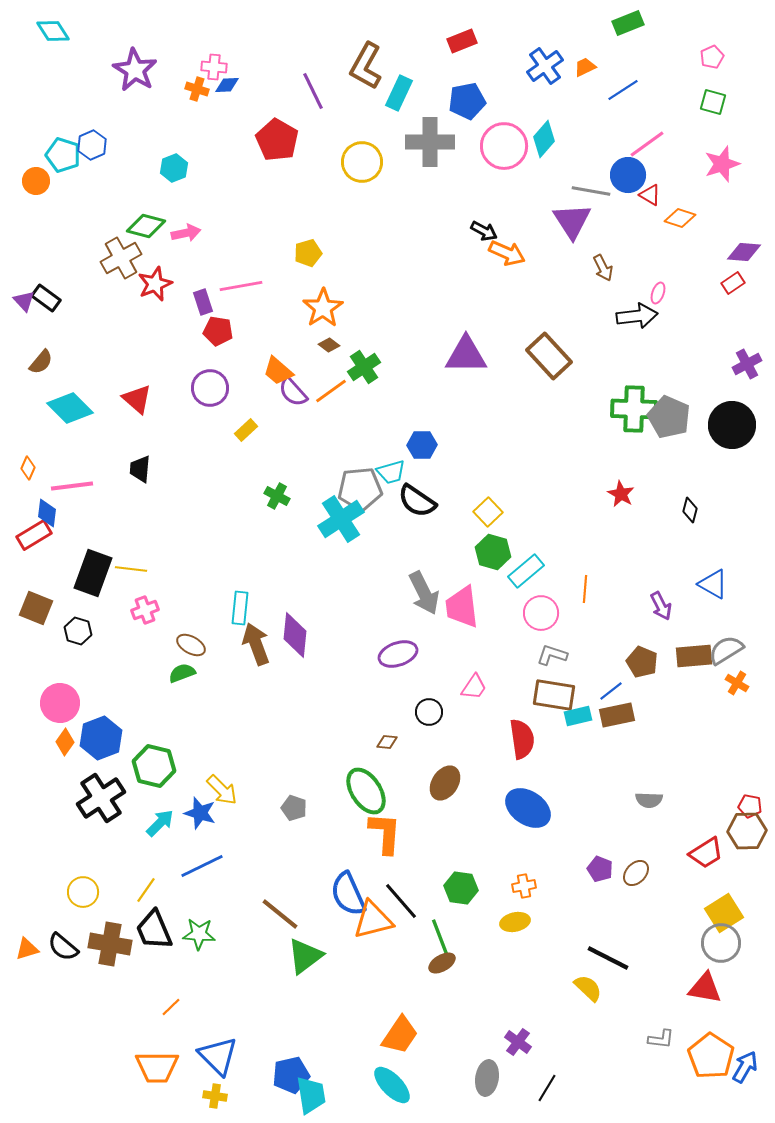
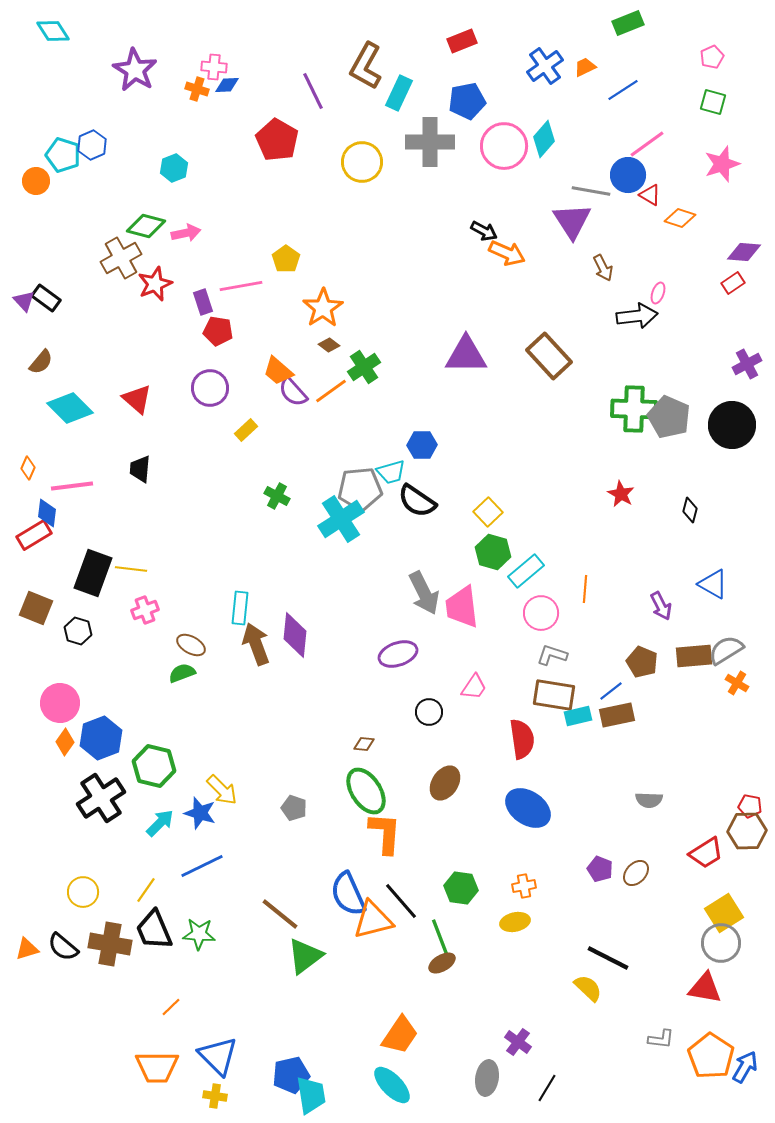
yellow pentagon at (308, 253): moved 22 px left, 6 px down; rotated 20 degrees counterclockwise
brown diamond at (387, 742): moved 23 px left, 2 px down
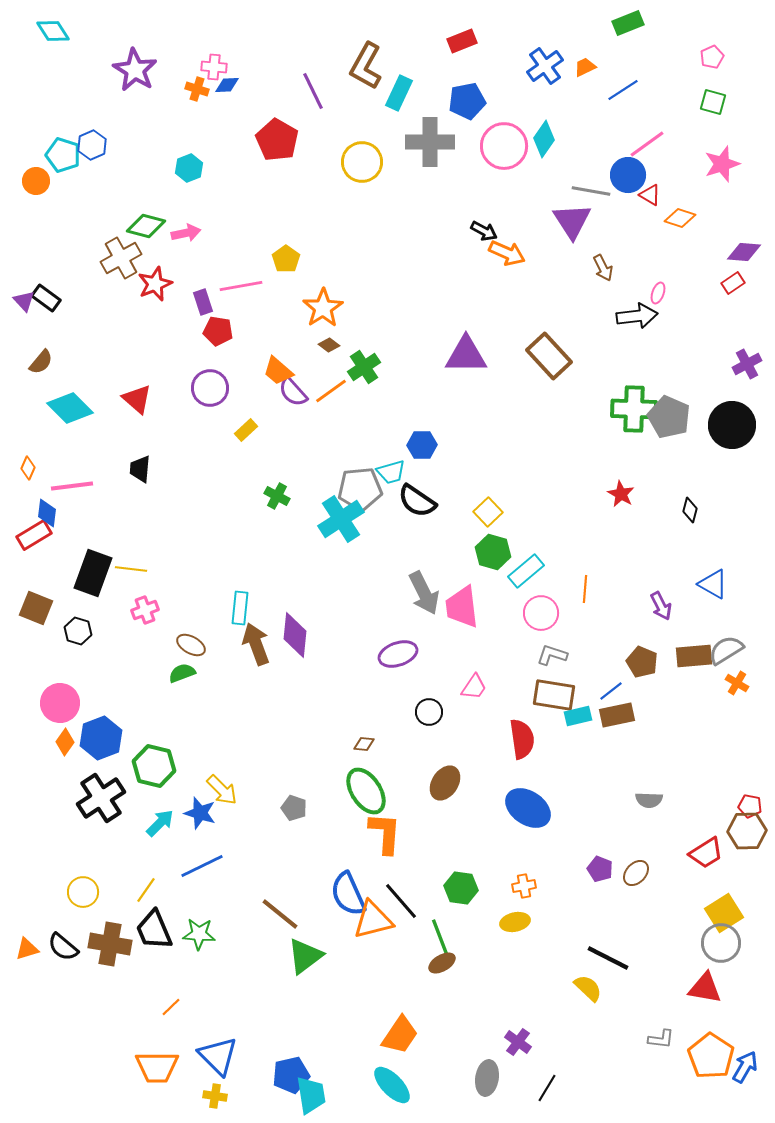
cyan diamond at (544, 139): rotated 6 degrees counterclockwise
cyan hexagon at (174, 168): moved 15 px right
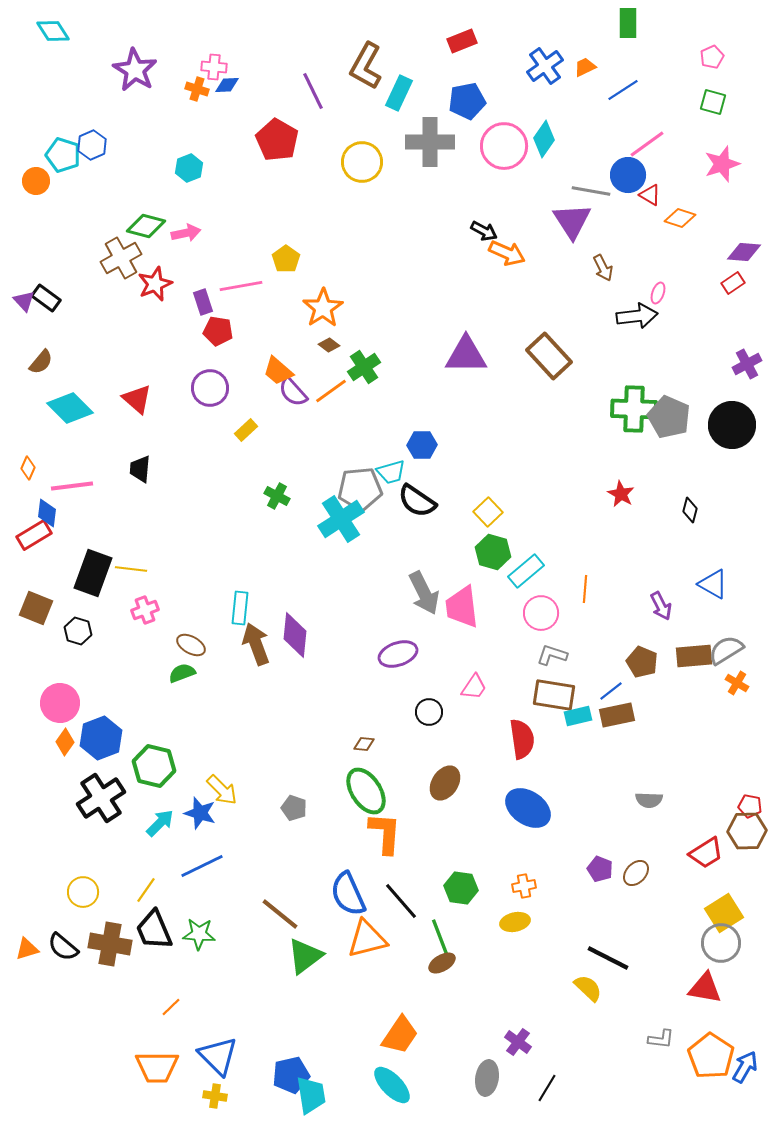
green rectangle at (628, 23): rotated 68 degrees counterclockwise
orange triangle at (373, 920): moved 6 px left, 19 px down
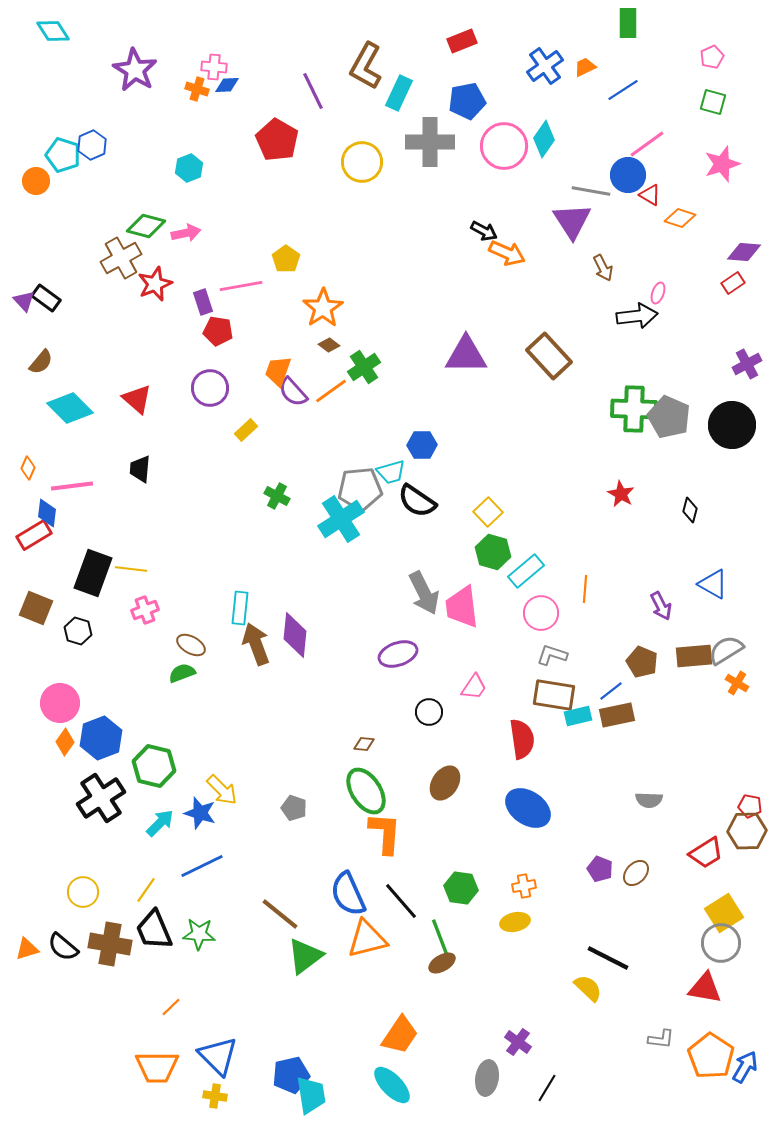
orange trapezoid at (278, 371): rotated 68 degrees clockwise
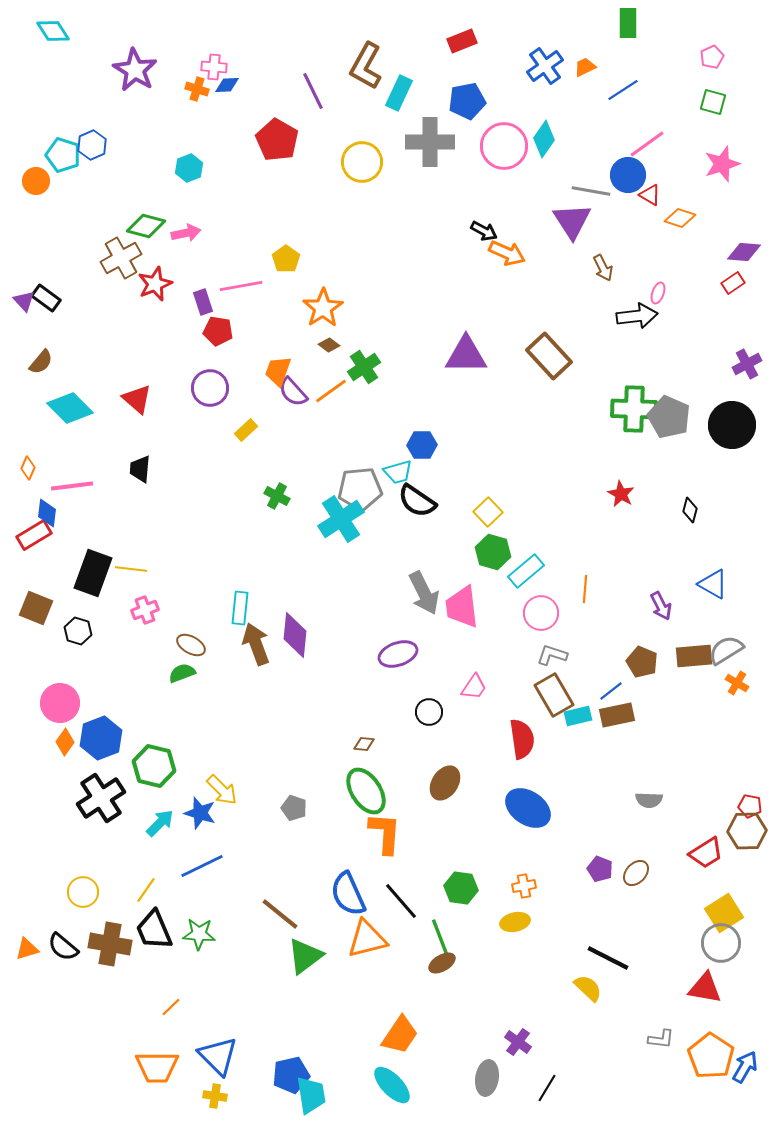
cyan trapezoid at (391, 472): moved 7 px right
brown rectangle at (554, 695): rotated 51 degrees clockwise
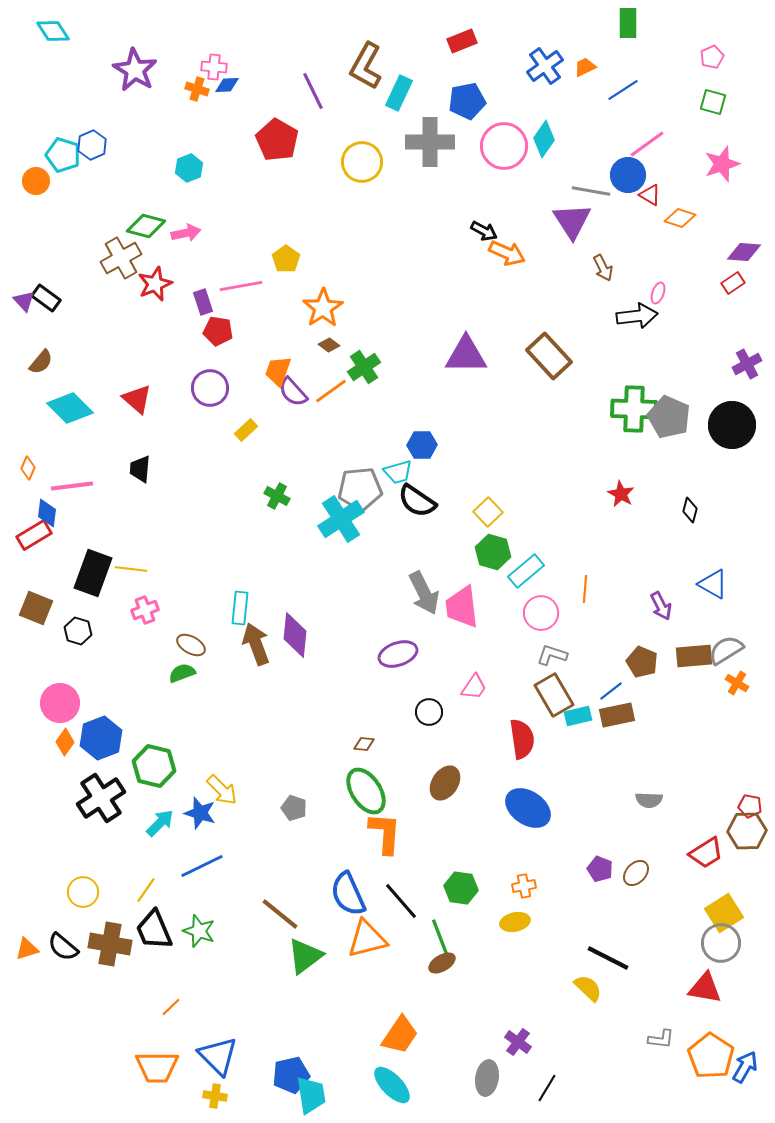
green star at (199, 934): moved 3 px up; rotated 16 degrees clockwise
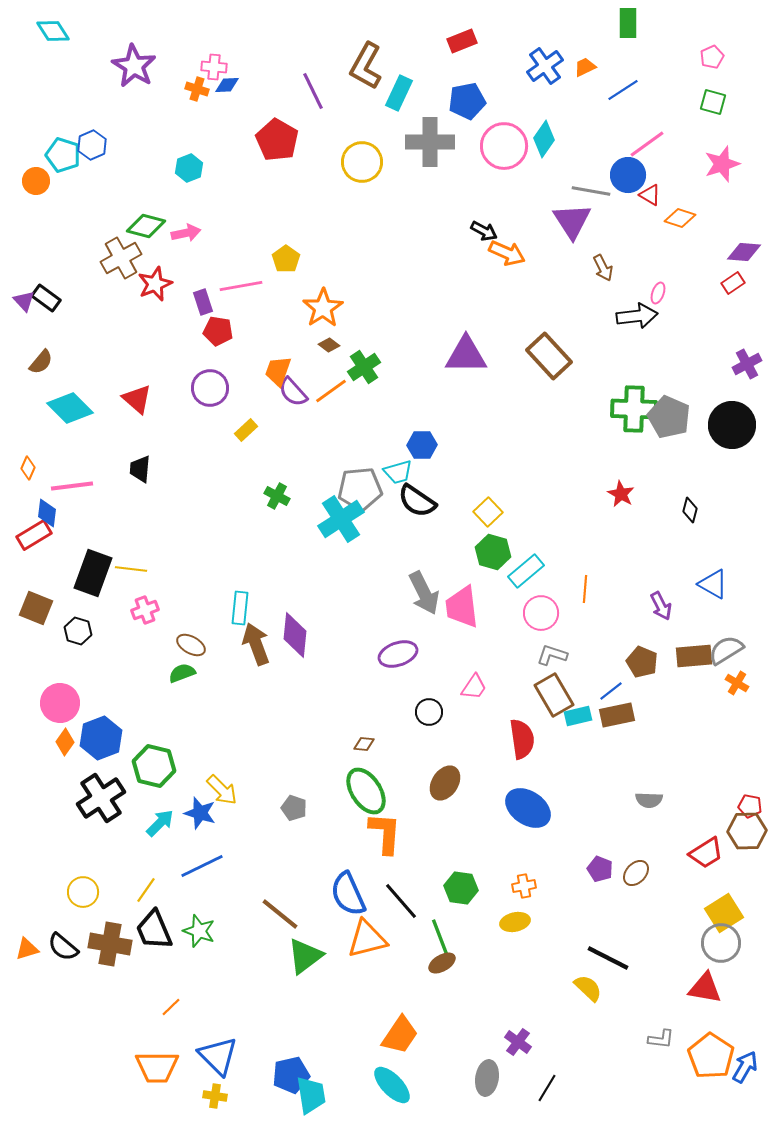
purple star at (135, 70): moved 1 px left, 4 px up
